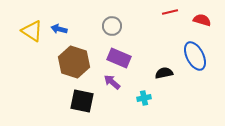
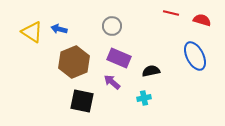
red line: moved 1 px right, 1 px down; rotated 28 degrees clockwise
yellow triangle: moved 1 px down
brown hexagon: rotated 20 degrees clockwise
black semicircle: moved 13 px left, 2 px up
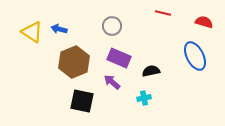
red line: moved 8 px left
red semicircle: moved 2 px right, 2 px down
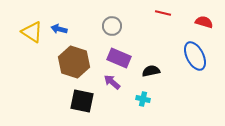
brown hexagon: rotated 20 degrees counterclockwise
cyan cross: moved 1 px left, 1 px down; rotated 24 degrees clockwise
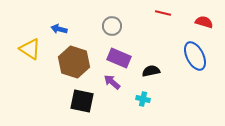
yellow triangle: moved 2 px left, 17 px down
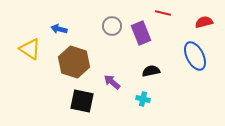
red semicircle: rotated 30 degrees counterclockwise
purple rectangle: moved 22 px right, 25 px up; rotated 45 degrees clockwise
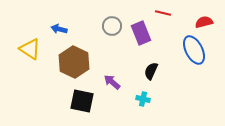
blue ellipse: moved 1 px left, 6 px up
brown hexagon: rotated 8 degrees clockwise
black semicircle: rotated 54 degrees counterclockwise
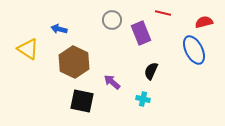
gray circle: moved 6 px up
yellow triangle: moved 2 px left
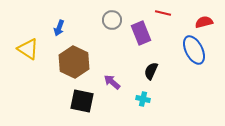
blue arrow: moved 1 px up; rotated 84 degrees counterclockwise
